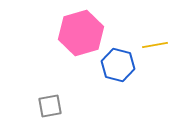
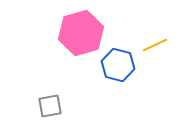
yellow line: rotated 15 degrees counterclockwise
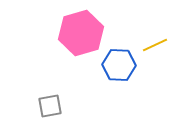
blue hexagon: moved 1 px right; rotated 12 degrees counterclockwise
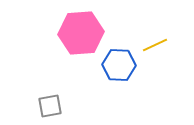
pink hexagon: rotated 12 degrees clockwise
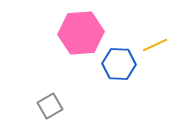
blue hexagon: moved 1 px up
gray square: rotated 20 degrees counterclockwise
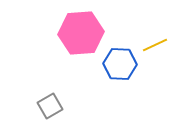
blue hexagon: moved 1 px right
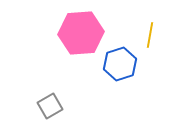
yellow line: moved 5 px left, 10 px up; rotated 55 degrees counterclockwise
blue hexagon: rotated 20 degrees counterclockwise
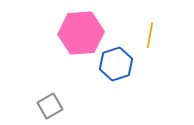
blue hexagon: moved 4 px left
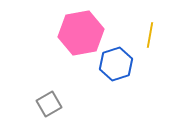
pink hexagon: rotated 6 degrees counterclockwise
gray square: moved 1 px left, 2 px up
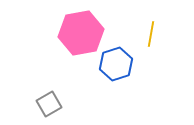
yellow line: moved 1 px right, 1 px up
